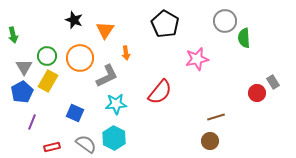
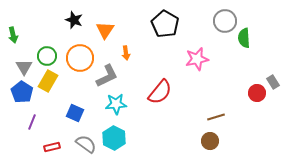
blue pentagon: rotated 10 degrees counterclockwise
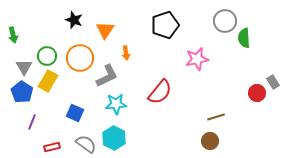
black pentagon: moved 1 px down; rotated 24 degrees clockwise
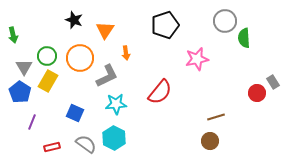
blue pentagon: moved 2 px left
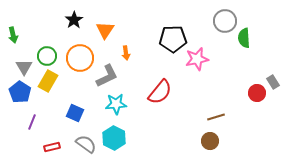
black star: rotated 18 degrees clockwise
black pentagon: moved 8 px right, 14 px down; rotated 16 degrees clockwise
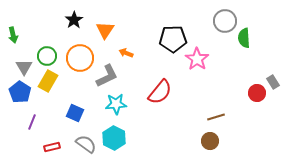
orange arrow: rotated 120 degrees clockwise
pink star: rotated 25 degrees counterclockwise
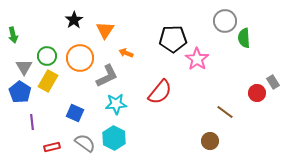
brown line: moved 9 px right, 5 px up; rotated 54 degrees clockwise
purple line: rotated 28 degrees counterclockwise
gray semicircle: moved 1 px left, 1 px up
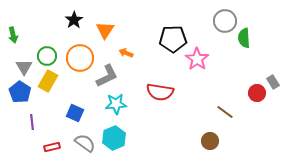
red semicircle: rotated 60 degrees clockwise
cyan hexagon: rotated 10 degrees clockwise
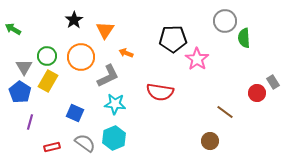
green arrow: moved 6 px up; rotated 133 degrees clockwise
orange circle: moved 1 px right, 1 px up
gray L-shape: moved 1 px right
cyan star: moved 1 px left; rotated 10 degrees clockwise
purple line: moved 2 px left; rotated 21 degrees clockwise
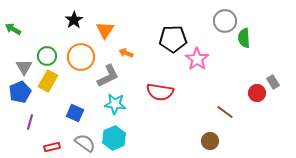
blue pentagon: rotated 15 degrees clockwise
